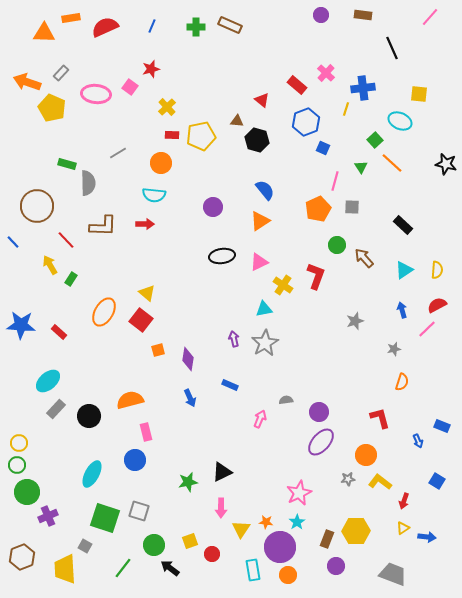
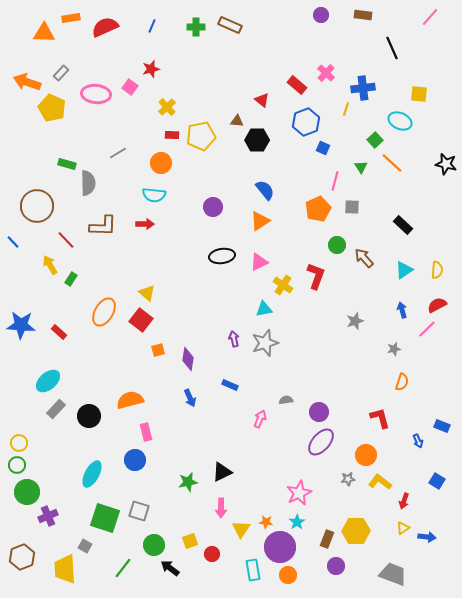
black hexagon at (257, 140): rotated 15 degrees counterclockwise
gray star at (265, 343): rotated 12 degrees clockwise
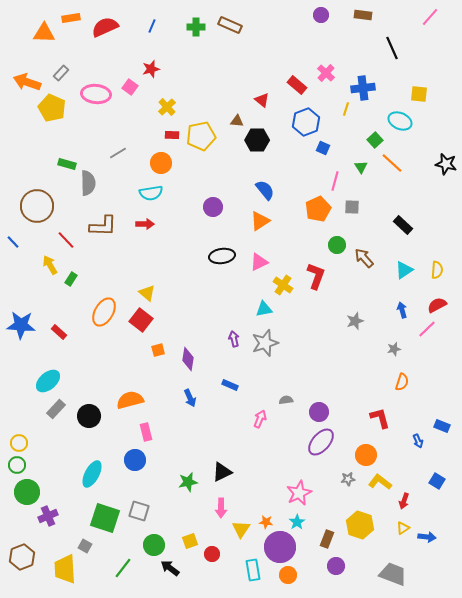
cyan semicircle at (154, 195): moved 3 px left, 2 px up; rotated 15 degrees counterclockwise
yellow hexagon at (356, 531): moved 4 px right, 6 px up; rotated 20 degrees clockwise
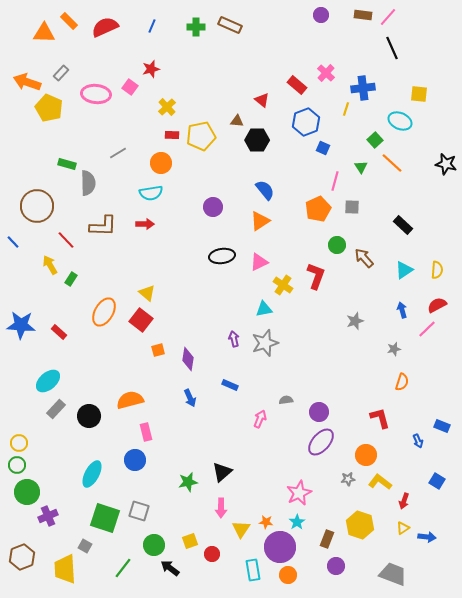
pink line at (430, 17): moved 42 px left
orange rectangle at (71, 18): moved 2 px left, 3 px down; rotated 54 degrees clockwise
yellow pentagon at (52, 108): moved 3 px left
black triangle at (222, 472): rotated 15 degrees counterclockwise
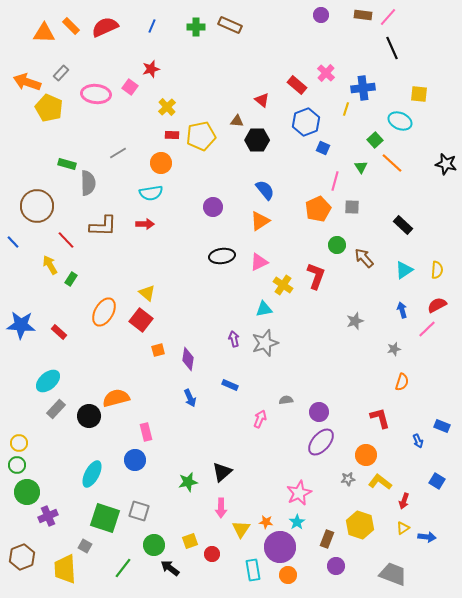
orange rectangle at (69, 21): moved 2 px right, 5 px down
orange semicircle at (130, 400): moved 14 px left, 2 px up
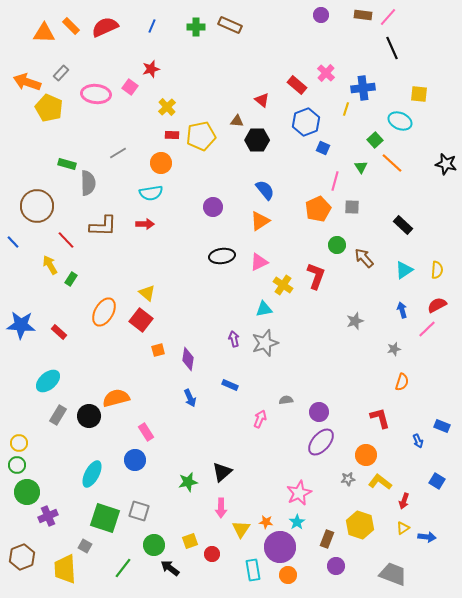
gray rectangle at (56, 409): moved 2 px right, 6 px down; rotated 12 degrees counterclockwise
pink rectangle at (146, 432): rotated 18 degrees counterclockwise
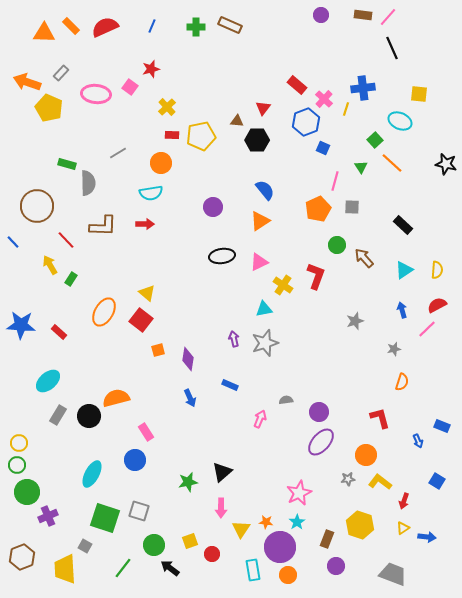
pink cross at (326, 73): moved 2 px left, 26 px down
red triangle at (262, 100): moved 1 px right, 8 px down; rotated 28 degrees clockwise
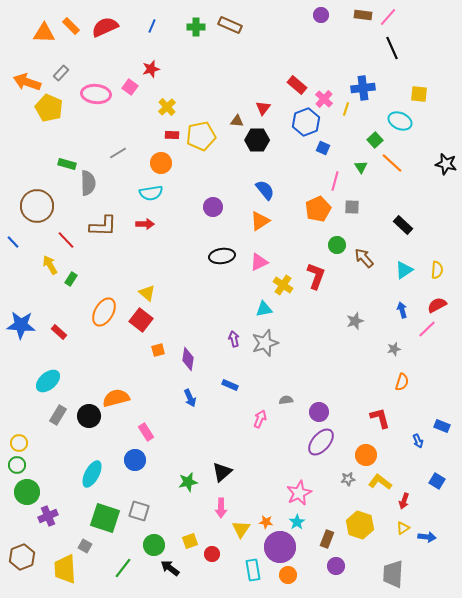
gray trapezoid at (393, 574): rotated 108 degrees counterclockwise
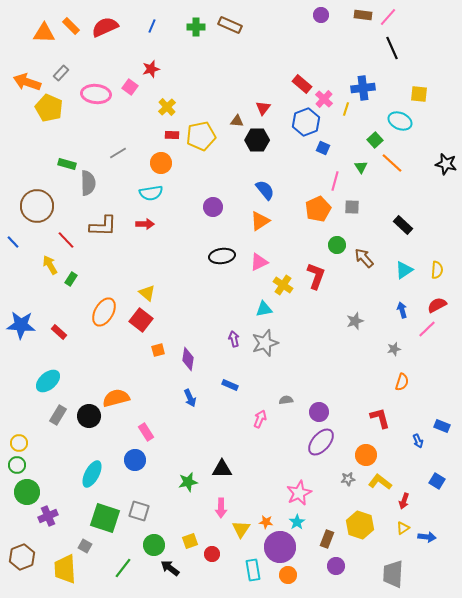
red rectangle at (297, 85): moved 5 px right, 1 px up
black triangle at (222, 472): moved 3 px up; rotated 40 degrees clockwise
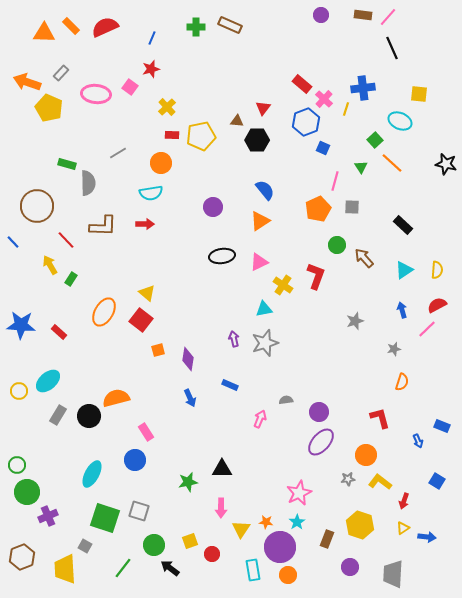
blue line at (152, 26): moved 12 px down
yellow circle at (19, 443): moved 52 px up
purple circle at (336, 566): moved 14 px right, 1 px down
